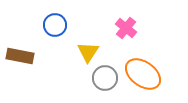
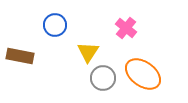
gray circle: moved 2 px left
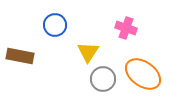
pink cross: rotated 20 degrees counterclockwise
gray circle: moved 1 px down
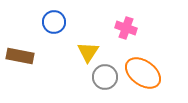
blue circle: moved 1 px left, 3 px up
orange ellipse: moved 1 px up
gray circle: moved 2 px right, 2 px up
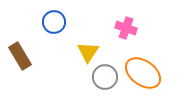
brown rectangle: rotated 48 degrees clockwise
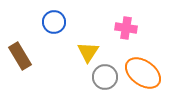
pink cross: rotated 10 degrees counterclockwise
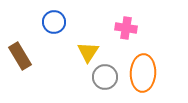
orange ellipse: rotated 57 degrees clockwise
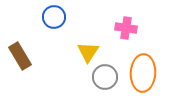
blue circle: moved 5 px up
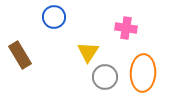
brown rectangle: moved 1 px up
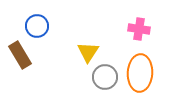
blue circle: moved 17 px left, 9 px down
pink cross: moved 13 px right, 1 px down
orange ellipse: moved 3 px left
